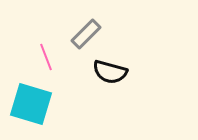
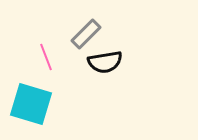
black semicircle: moved 5 px left, 10 px up; rotated 24 degrees counterclockwise
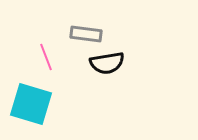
gray rectangle: rotated 52 degrees clockwise
black semicircle: moved 2 px right, 1 px down
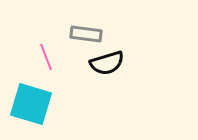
black semicircle: rotated 8 degrees counterclockwise
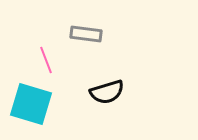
pink line: moved 3 px down
black semicircle: moved 29 px down
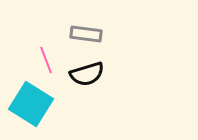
black semicircle: moved 20 px left, 18 px up
cyan square: rotated 15 degrees clockwise
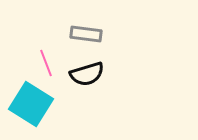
pink line: moved 3 px down
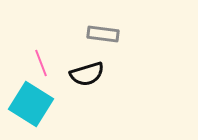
gray rectangle: moved 17 px right
pink line: moved 5 px left
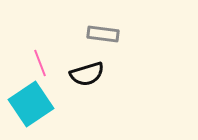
pink line: moved 1 px left
cyan square: rotated 24 degrees clockwise
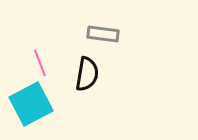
black semicircle: rotated 64 degrees counterclockwise
cyan square: rotated 6 degrees clockwise
